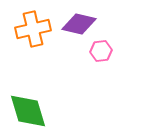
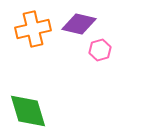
pink hexagon: moved 1 px left, 1 px up; rotated 10 degrees counterclockwise
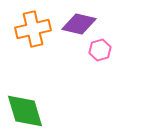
green diamond: moved 3 px left
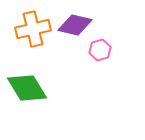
purple diamond: moved 4 px left, 1 px down
green diamond: moved 2 px right, 23 px up; rotated 15 degrees counterclockwise
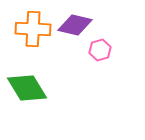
orange cross: rotated 16 degrees clockwise
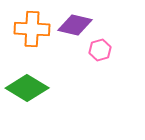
orange cross: moved 1 px left
green diamond: rotated 27 degrees counterclockwise
